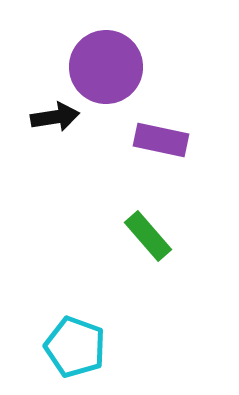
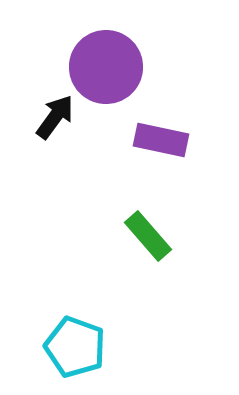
black arrow: rotated 45 degrees counterclockwise
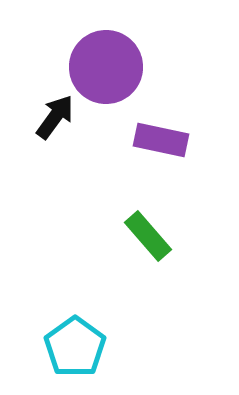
cyan pentagon: rotated 16 degrees clockwise
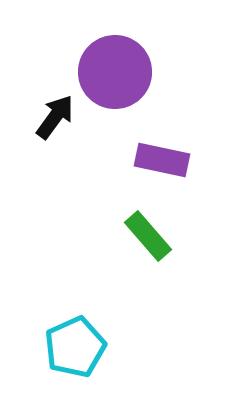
purple circle: moved 9 px right, 5 px down
purple rectangle: moved 1 px right, 20 px down
cyan pentagon: rotated 12 degrees clockwise
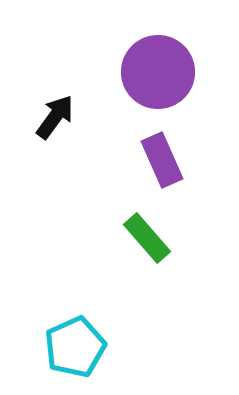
purple circle: moved 43 px right
purple rectangle: rotated 54 degrees clockwise
green rectangle: moved 1 px left, 2 px down
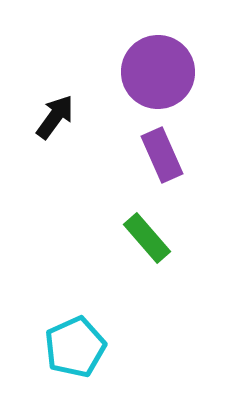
purple rectangle: moved 5 px up
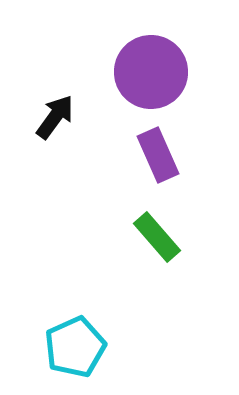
purple circle: moved 7 px left
purple rectangle: moved 4 px left
green rectangle: moved 10 px right, 1 px up
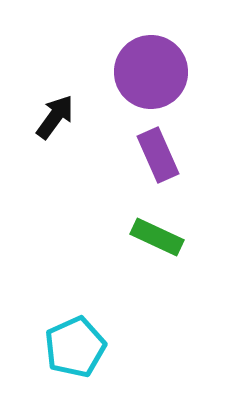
green rectangle: rotated 24 degrees counterclockwise
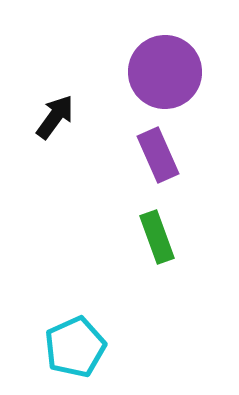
purple circle: moved 14 px right
green rectangle: rotated 45 degrees clockwise
